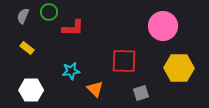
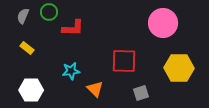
pink circle: moved 3 px up
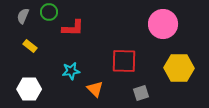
pink circle: moved 1 px down
yellow rectangle: moved 3 px right, 2 px up
white hexagon: moved 2 px left, 1 px up
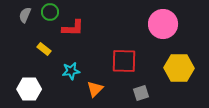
green circle: moved 1 px right
gray semicircle: moved 2 px right, 1 px up
yellow rectangle: moved 14 px right, 3 px down
orange triangle: rotated 30 degrees clockwise
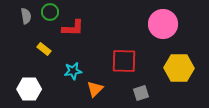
gray semicircle: moved 1 px right, 1 px down; rotated 147 degrees clockwise
cyan star: moved 2 px right
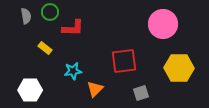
yellow rectangle: moved 1 px right, 1 px up
red square: rotated 8 degrees counterclockwise
white hexagon: moved 1 px right, 1 px down
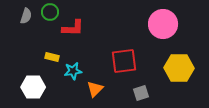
gray semicircle: rotated 28 degrees clockwise
yellow rectangle: moved 7 px right, 9 px down; rotated 24 degrees counterclockwise
white hexagon: moved 3 px right, 3 px up
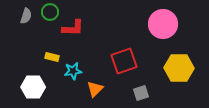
red square: rotated 12 degrees counterclockwise
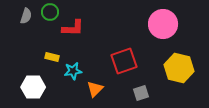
yellow hexagon: rotated 12 degrees clockwise
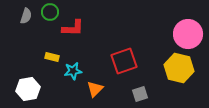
pink circle: moved 25 px right, 10 px down
white hexagon: moved 5 px left, 2 px down; rotated 10 degrees counterclockwise
gray square: moved 1 px left, 1 px down
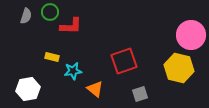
red L-shape: moved 2 px left, 2 px up
pink circle: moved 3 px right, 1 px down
orange triangle: rotated 36 degrees counterclockwise
